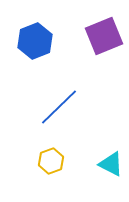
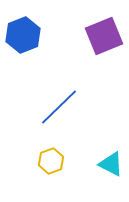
blue hexagon: moved 12 px left, 6 px up
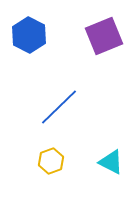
blue hexagon: moved 6 px right; rotated 12 degrees counterclockwise
cyan triangle: moved 2 px up
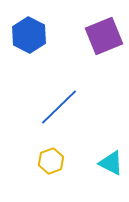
cyan triangle: moved 1 px down
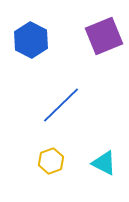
blue hexagon: moved 2 px right, 5 px down
blue line: moved 2 px right, 2 px up
cyan triangle: moved 7 px left
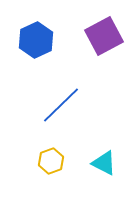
purple square: rotated 6 degrees counterclockwise
blue hexagon: moved 5 px right; rotated 8 degrees clockwise
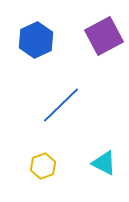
yellow hexagon: moved 8 px left, 5 px down
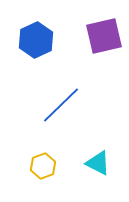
purple square: rotated 15 degrees clockwise
cyan triangle: moved 6 px left
